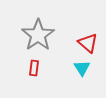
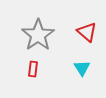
red triangle: moved 1 px left, 11 px up
red rectangle: moved 1 px left, 1 px down
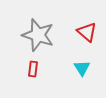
gray star: rotated 20 degrees counterclockwise
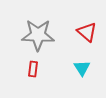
gray star: rotated 16 degrees counterclockwise
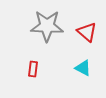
gray star: moved 9 px right, 9 px up
cyan triangle: moved 1 px right; rotated 30 degrees counterclockwise
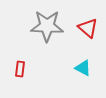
red triangle: moved 1 px right, 4 px up
red rectangle: moved 13 px left
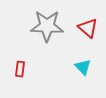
cyan triangle: moved 1 px up; rotated 18 degrees clockwise
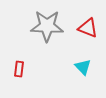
red triangle: rotated 20 degrees counterclockwise
red rectangle: moved 1 px left
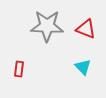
red triangle: moved 2 px left, 1 px down
